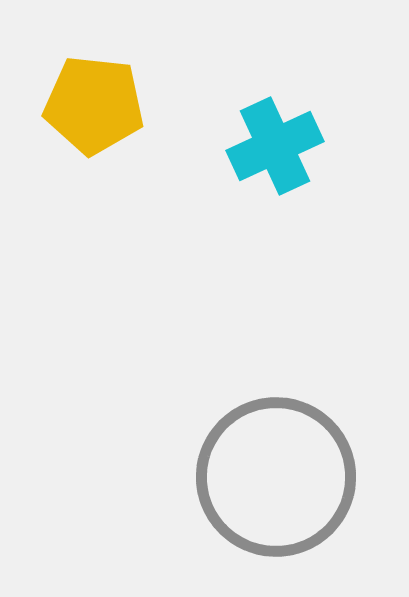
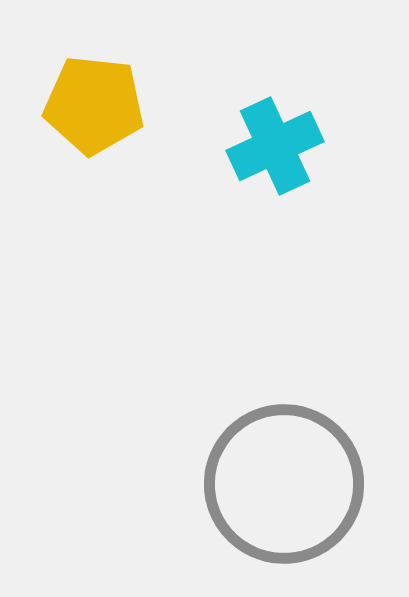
gray circle: moved 8 px right, 7 px down
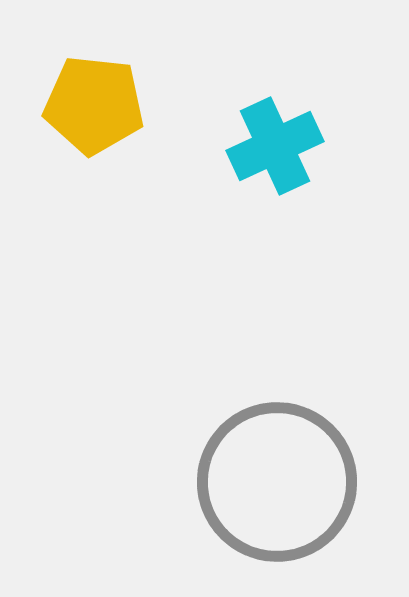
gray circle: moved 7 px left, 2 px up
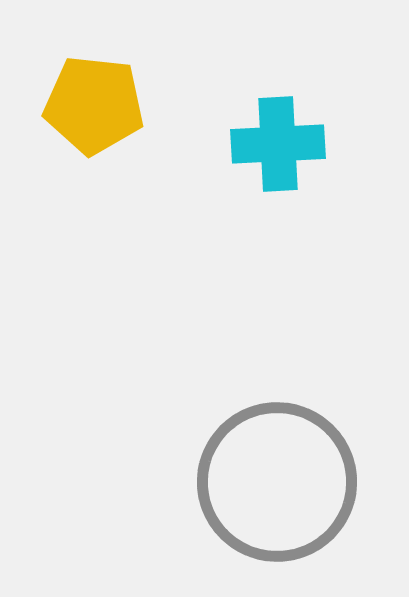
cyan cross: moved 3 px right, 2 px up; rotated 22 degrees clockwise
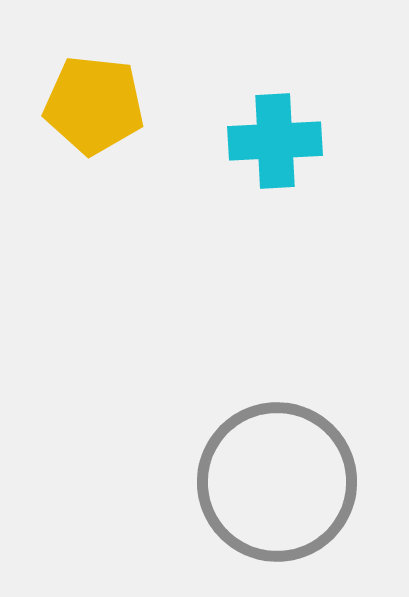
cyan cross: moved 3 px left, 3 px up
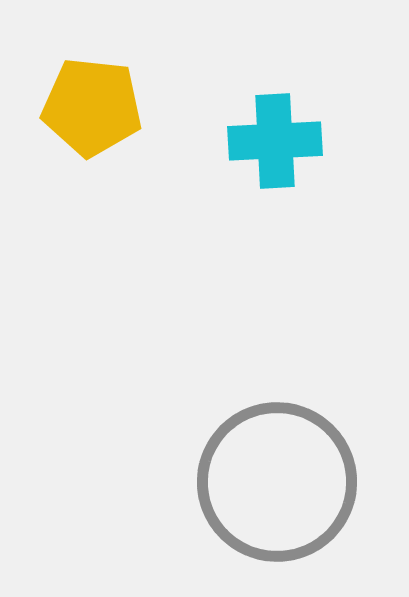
yellow pentagon: moved 2 px left, 2 px down
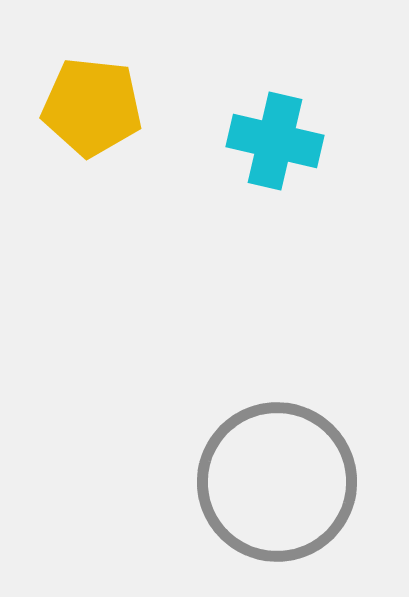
cyan cross: rotated 16 degrees clockwise
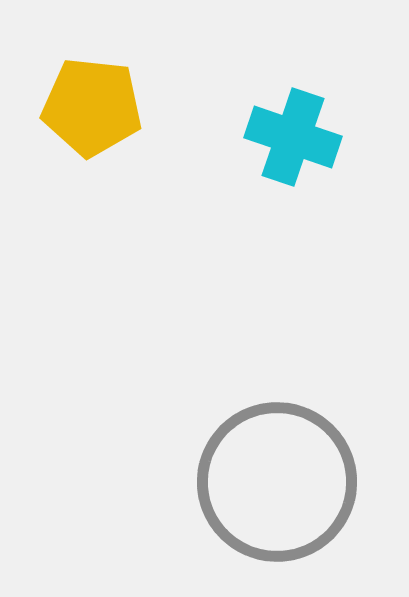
cyan cross: moved 18 px right, 4 px up; rotated 6 degrees clockwise
